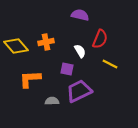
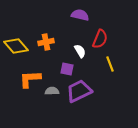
yellow line: rotated 42 degrees clockwise
gray semicircle: moved 10 px up
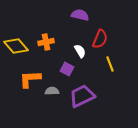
purple square: rotated 16 degrees clockwise
purple trapezoid: moved 3 px right, 5 px down
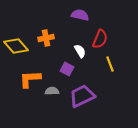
orange cross: moved 4 px up
